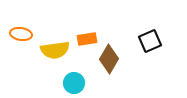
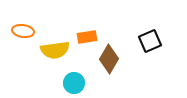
orange ellipse: moved 2 px right, 3 px up
orange rectangle: moved 2 px up
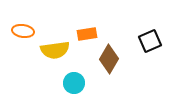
orange rectangle: moved 3 px up
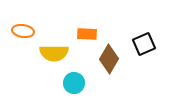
orange rectangle: rotated 12 degrees clockwise
black square: moved 6 px left, 3 px down
yellow semicircle: moved 1 px left, 3 px down; rotated 8 degrees clockwise
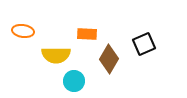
yellow semicircle: moved 2 px right, 2 px down
cyan circle: moved 2 px up
